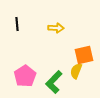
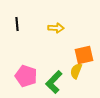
pink pentagon: moved 1 px right; rotated 20 degrees counterclockwise
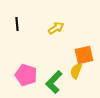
yellow arrow: rotated 35 degrees counterclockwise
pink pentagon: moved 1 px up
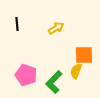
orange square: rotated 12 degrees clockwise
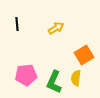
orange square: rotated 30 degrees counterclockwise
yellow semicircle: moved 7 px down; rotated 14 degrees counterclockwise
pink pentagon: rotated 25 degrees counterclockwise
green L-shape: rotated 20 degrees counterclockwise
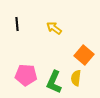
yellow arrow: moved 2 px left; rotated 112 degrees counterclockwise
orange square: rotated 18 degrees counterclockwise
pink pentagon: rotated 10 degrees clockwise
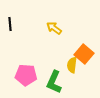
black line: moved 7 px left
orange square: moved 1 px up
yellow semicircle: moved 4 px left, 13 px up
